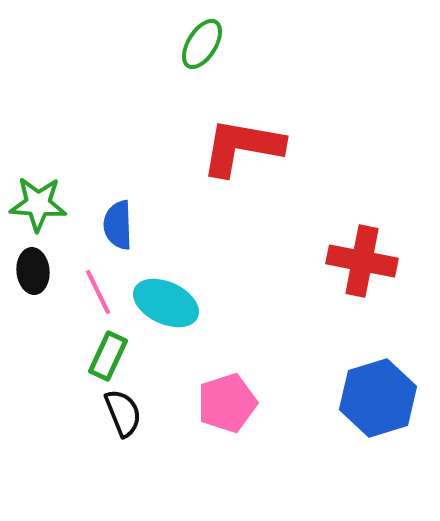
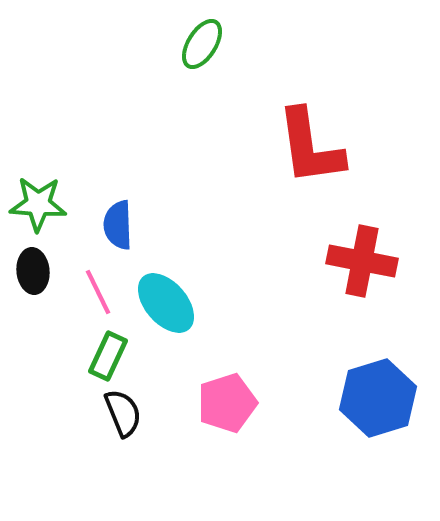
red L-shape: moved 68 px right; rotated 108 degrees counterclockwise
cyan ellipse: rotated 24 degrees clockwise
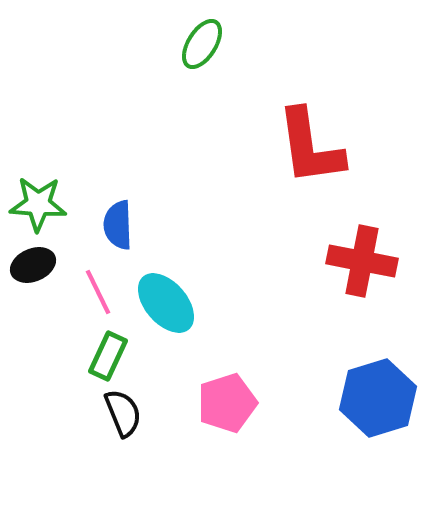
black ellipse: moved 6 px up; rotated 72 degrees clockwise
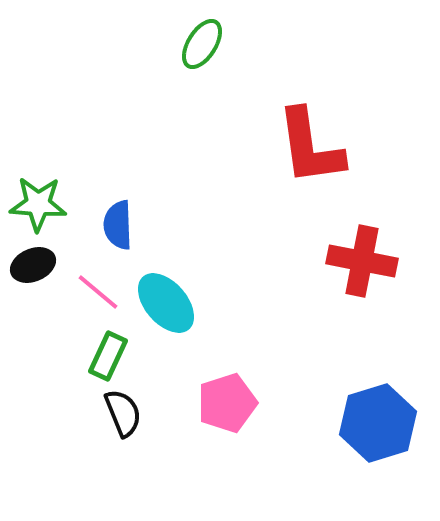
pink line: rotated 24 degrees counterclockwise
blue hexagon: moved 25 px down
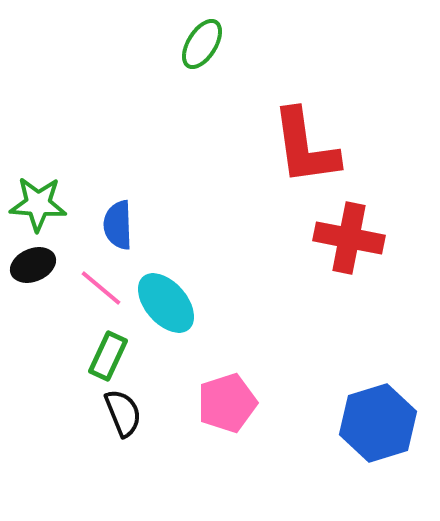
red L-shape: moved 5 px left
red cross: moved 13 px left, 23 px up
pink line: moved 3 px right, 4 px up
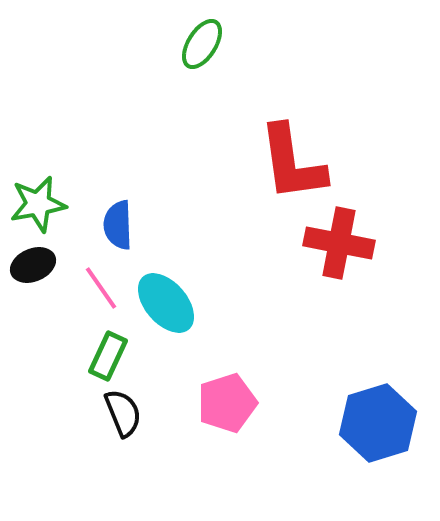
red L-shape: moved 13 px left, 16 px down
green star: rotated 14 degrees counterclockwise
red cross: moved 10 px left, 5 px down
pink line: rotated 15 degrees clockwise
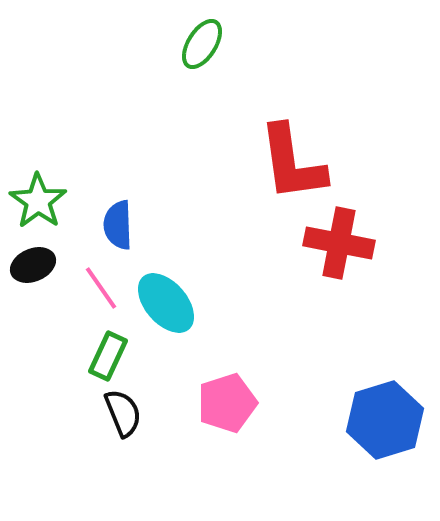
green star: moved 3 px up; rotated 26 degrees counterclockwise
blue hexagon: moved 7 px right, 3 px up
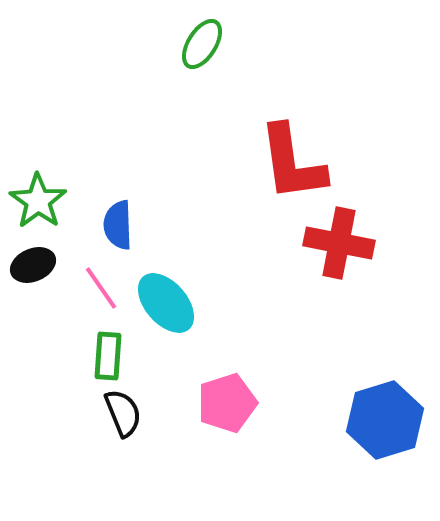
green rectangle: rotated 21 degrees counterclockwise
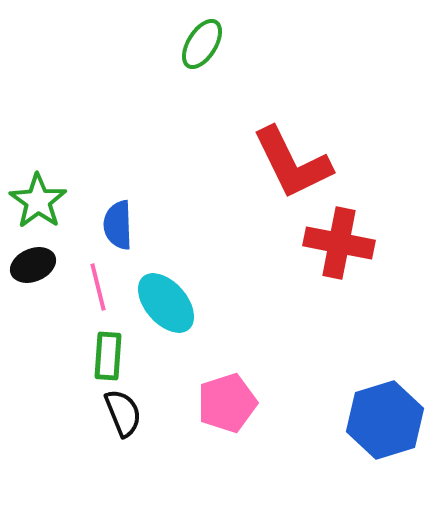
red L-shape: rotated 18 degrees counterclockwise
pink line: moved 3 px left, 1 px up; rotated 21 degrees clockwise
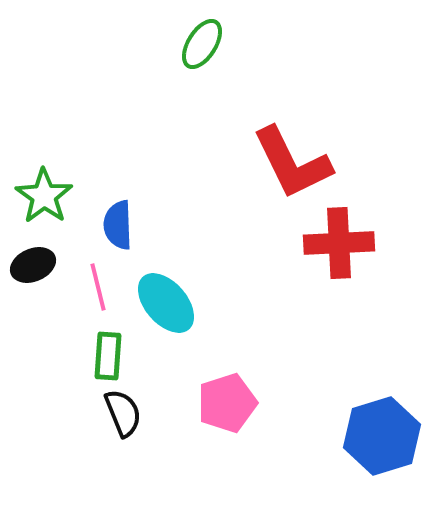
green star: moved 6 px right, 5 px up
red cross: rotated 14 degrees counterclockwise
blue hexagon: moved 3 px left, 16 px down
